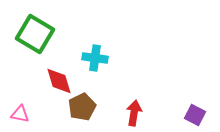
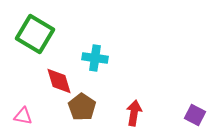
brown pentagon: rotated 12 degrees counterclockwise
pink triangle: moved 3 px right, 2 px down
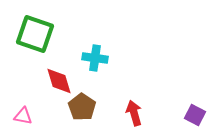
green square: rotated 12 degrees counterclockwise
red arrow: rotated 25 degrees counterclockwise
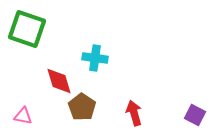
green square: moved 8 px left, 5 px up
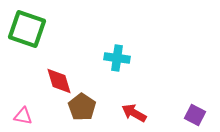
cyan cross: moved 22 px right
red arrow: rotated 45 degrees counterclockwise
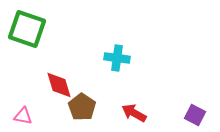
red diamond: moved 4 px down
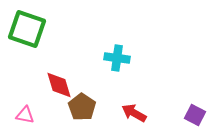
pink triangle: moved 2 px right, 1 px up
